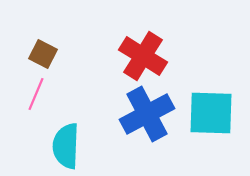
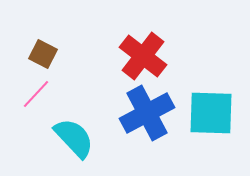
red cross: rotated 6 degrees clockwise
pink line: rotated 20 degrees clockwise
blue cross: moved 1 px up
cyan semicircle: moved 8 px right, 8 px up; rotated 135 degrees clockwise
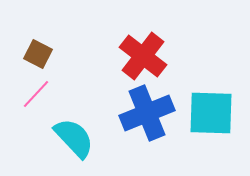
brown square: moved 5 px left
blue cross: rotated 6 degrees clockwise
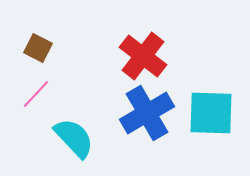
brown square: moved 6 px up
blue cross: rotated 8 degrees counterclockwise
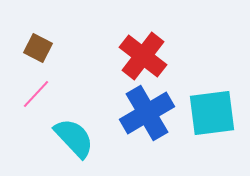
cyan square: moved 1 px right; rotated 9 degrees counterclockwise
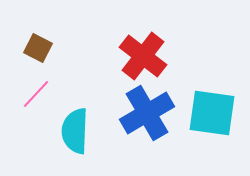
cyan square: rotated 15 degrees clockwise
cyan semicircle: moved 1 px right, 7 px up; rotated 135 degrees counterclockwise
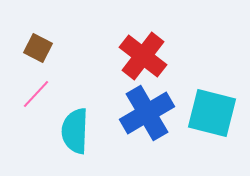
cyan square: rotated 6 degrees clockwise
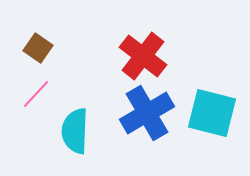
brown square: rotated 8 degrees clockwise
